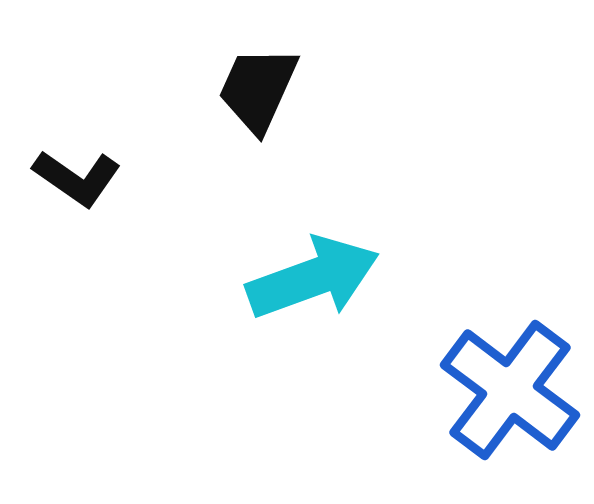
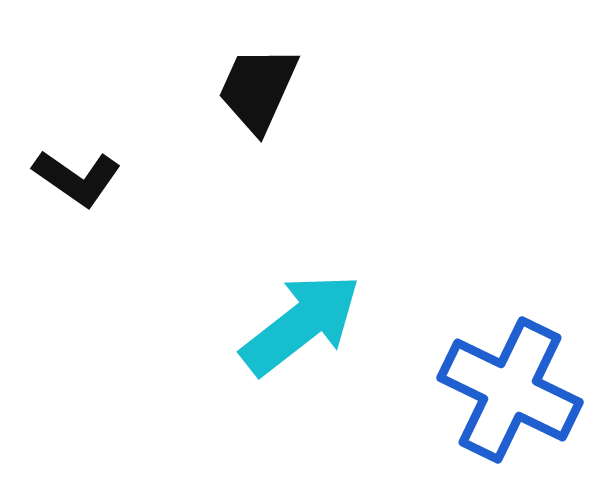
cyan arrow: moved 12 px left, 46 px down; rotated 18 degrees counterclockwise
blue cross: rotated 11 degrees counterclockwise
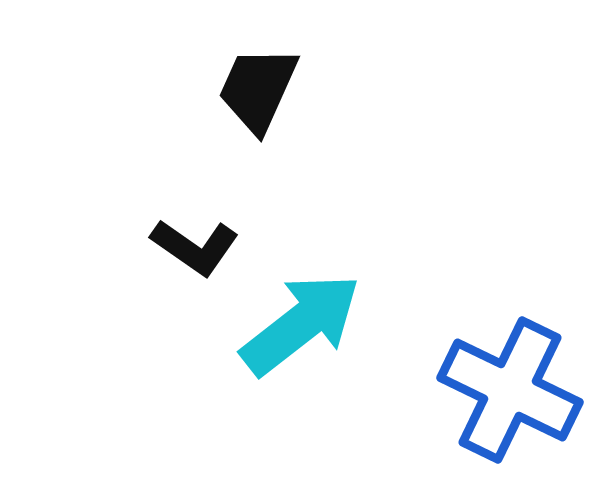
black L-shape: moved 118 px right, 69 px down
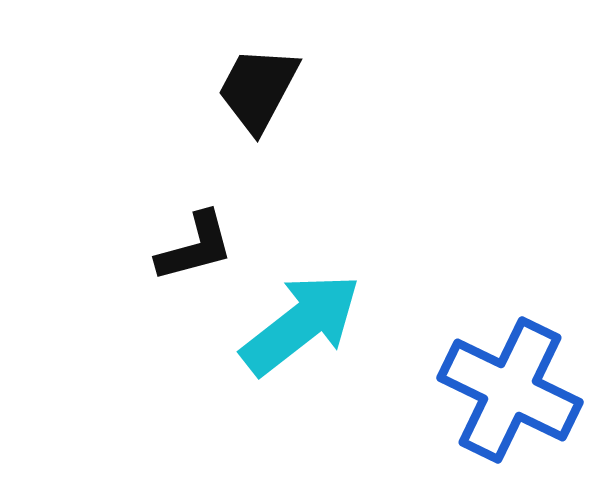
black trapezoid: rotated 4 degrees clockwise
black L-shape: rotated 50 degrees counterclockwise
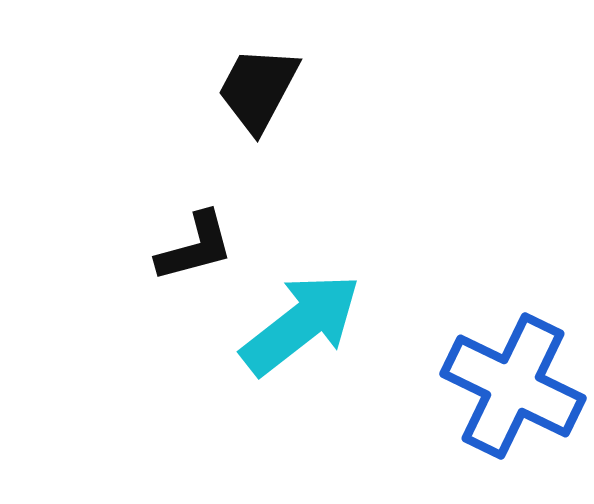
blue cross: moved 3 px right, 4 px up
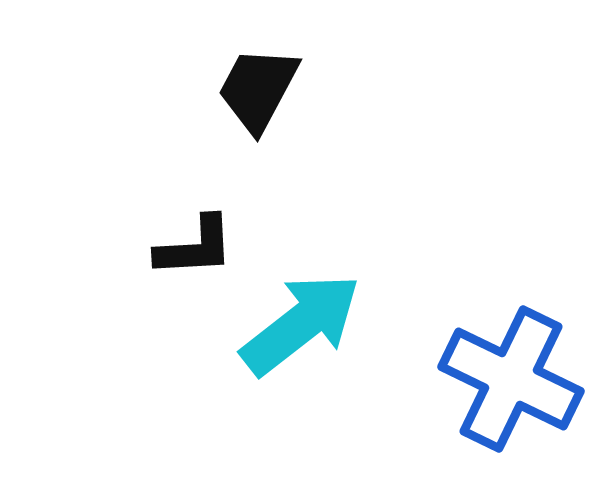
black L-shape: rotated 12 degrees clockwise
blue cross: moved 2 px left, 7 px up
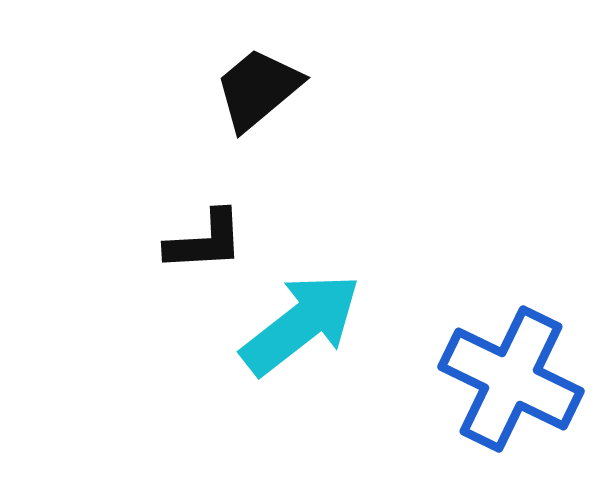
black trapezoid: rotated 22 degrees clockwise
black L-shape: moved 10 px right, 6 px up
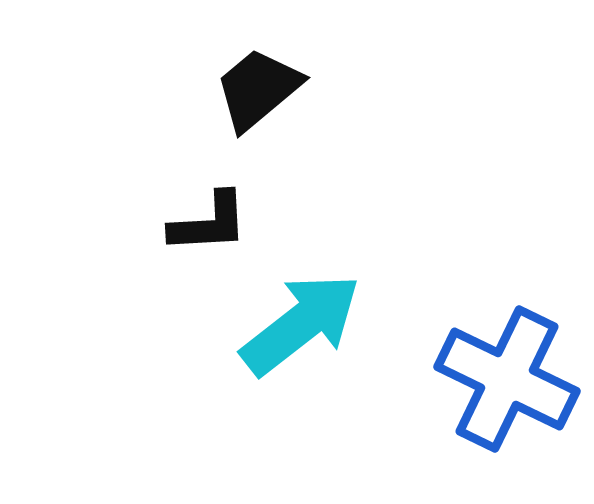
black L-shape: moved 4 px right, 18 px up
blue cross: moved 4 px left
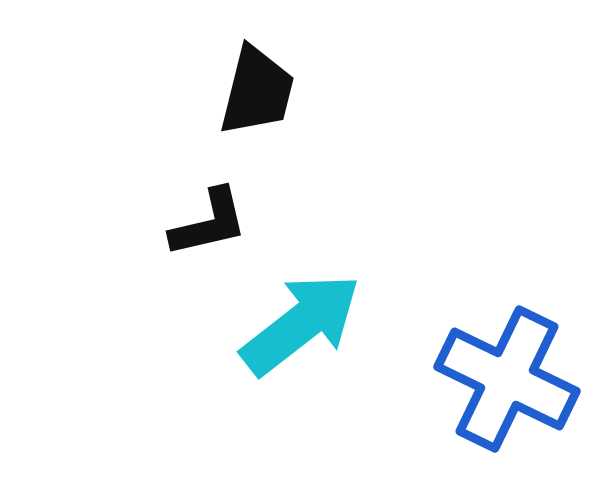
black trapezoid: moved 1 px left, 2 px down; rotated 144 degrees clockwise
black L-shape: rotated 10 degrees counterclockwise
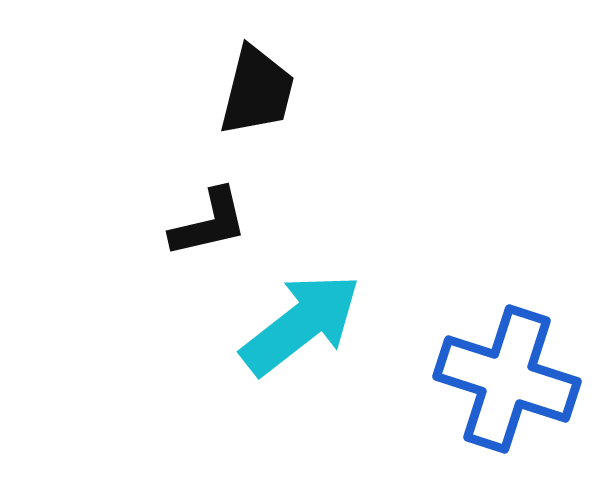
blue cross: rotated 8 degrees counterclockwise
